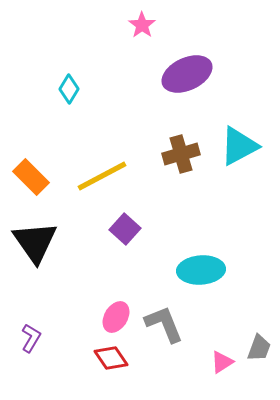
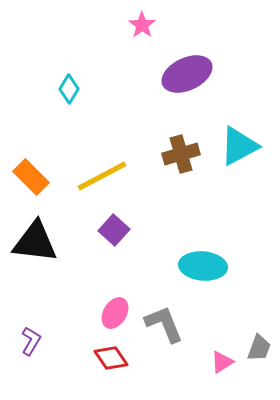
purple square: moved 11 px left, 1 px down
black triangle: rotated 48 degrees counterclockwise
cyan ellipse: moved 2 px right, 4 px up; rotated 9 degrees clockwise
pink ellipse: moved 1 px left, 4 px up
purple L-shape: moved 3 px down
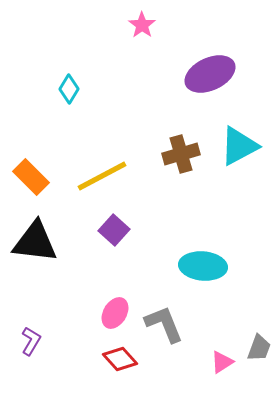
purple ellipse: moved 23 px right
red diamond: moved 9 px right, 1 px down; rotated 8 degrees counterclockwise
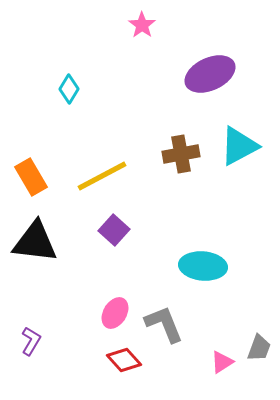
brown cross: rotated 6 degrees clockwise
orange rectangle: rotated 15 degrees clockwise
red diamond: moved 4 px right, 1 px down
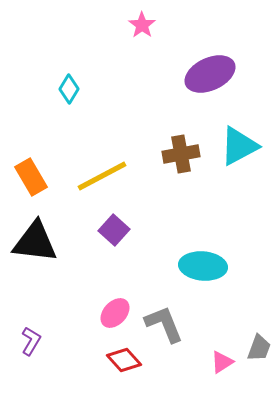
pink ellipse: rotated 12 degrees clockwise
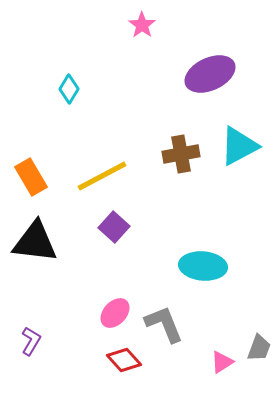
purple square: moved 3 px up
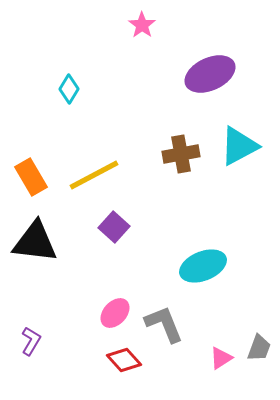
yellow line: moved 8 px left, 1 px up
cyan ellipse: rotated 27 degrees counterclockwise
pink triangle: moved 1 px left, 4 px up
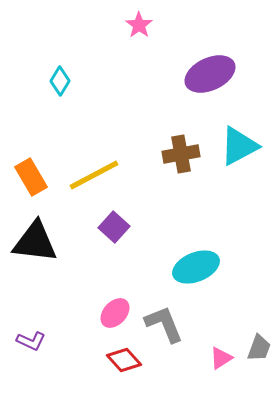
pink star: moved 3 px left
cyan diamond: moved 9 px left, 8 px up
cyan ellipse: moved 7 px left, 1 px down
purple L-shape: rotated 84 degrees clockwise
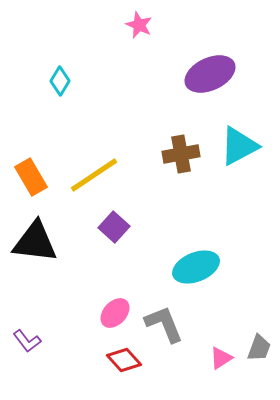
pink star: rotated 12 degrees counterclockwise
yellow line: rotated 6 degrees counterclockwise
purple L-shape: moved 4 px left; rotated 28 degrees clockwise
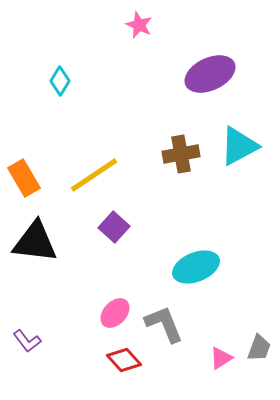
orange rectangle: moved 7 px left, 1 px down
